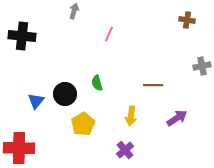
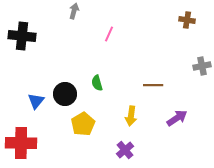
red cross: moved 2 px right, 5 px up
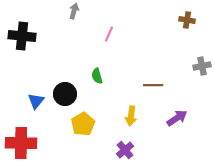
green semicircle: moved 7 px up
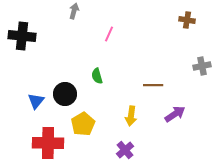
purple arrow: moved 2 px left, 4 px up
red cross: moved 27 px right
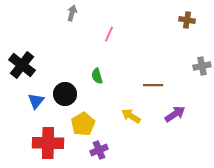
gray arrow: moved 2 px left, 2 px down
black cross: moved 29 px down; rotated 32 degrees clockwise
yellow arrow: rotated 114 degrees clockwise
purple cross: moved 26 px left; rotated 18 degrees clockwise
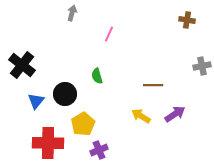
yellow arrow: moved 10 px right
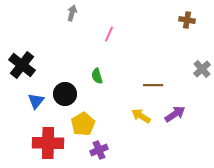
gray cross: moved 3 px down; rotated 30 degrees counterclockwise
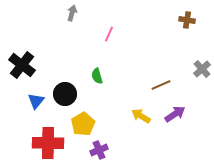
brown line: moved 8 px right; rotated 24 degrees counterclockwise
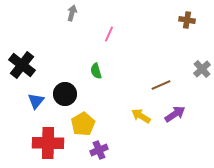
green semicircle: moved 1 px left, 5 px up
